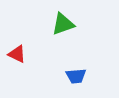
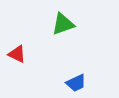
blue trapezoid: moved 7 px down; rotated 20 degrees counterclockwise
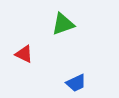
red triangle: moved 7 px right
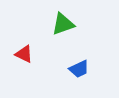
blue trapezoid: moved 3 px right, 14 px up
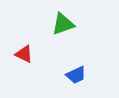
blue trapezoid: moved 3 px left, 6 px down
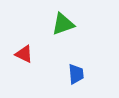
blue trapezoid: moved 1 px up; rotated 70 degrees counterclockwise
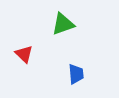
red triangle: rotated 18 degrees clockwise
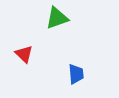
green triangle: moved 6 px left, 6 px up
